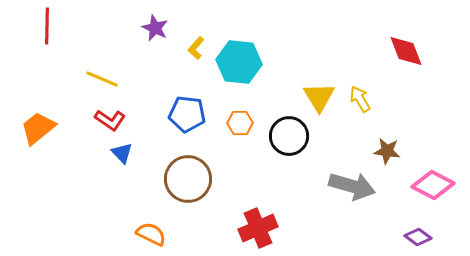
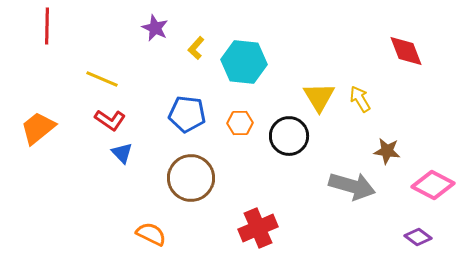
cyan hexagon: moved 5 px right
brown circle: moved 3 px right, 1 px up
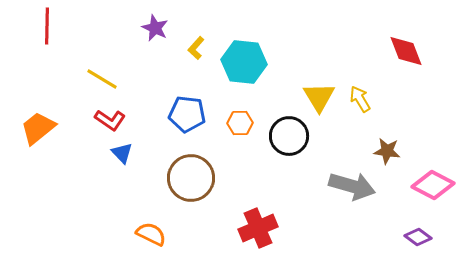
yellow line: rotated 8 degrees clockwise
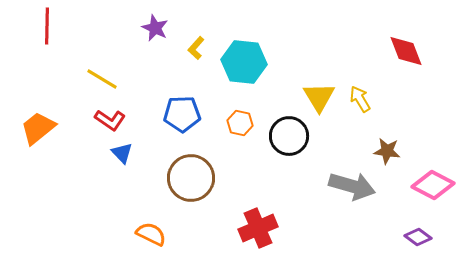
blue pentagon: moved 5 px left; rotated 9 degrees counterclockwise
orange hexagon: rotated 15 degrees clockwise
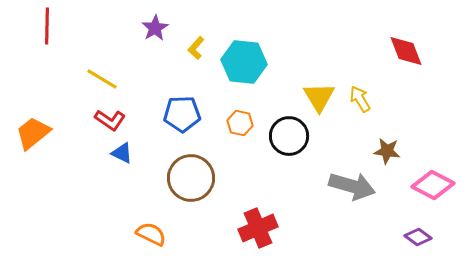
purple star: rotated 16 degrees clockwise
orange trapezoid: moved 5 px left, 5 px down
blue triangle: rotated 20 degrees counterclockwise
